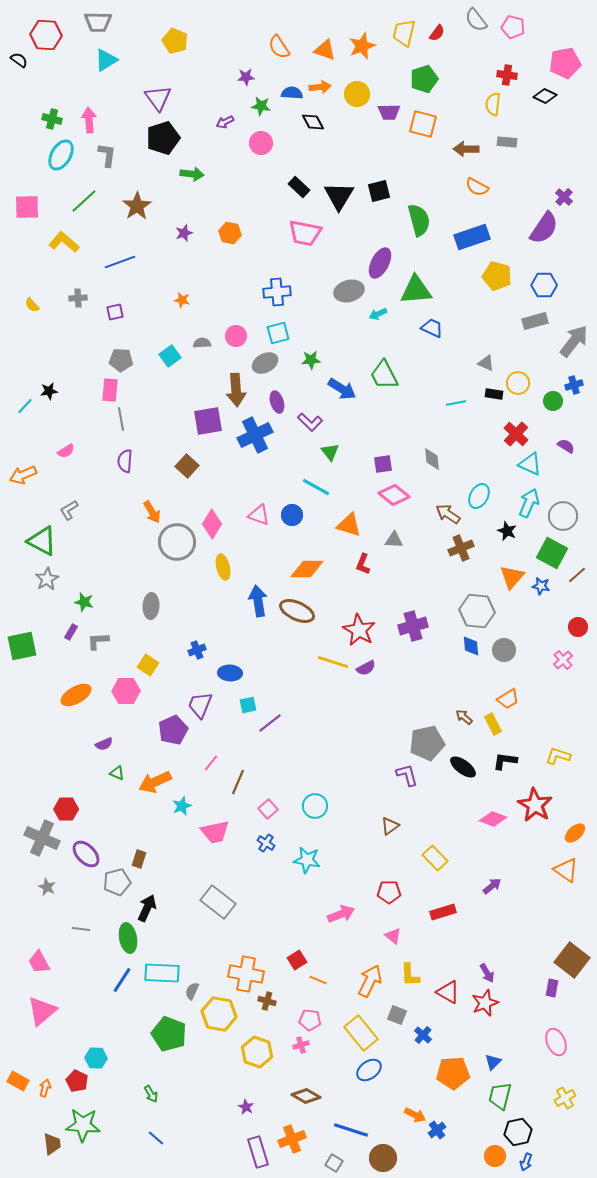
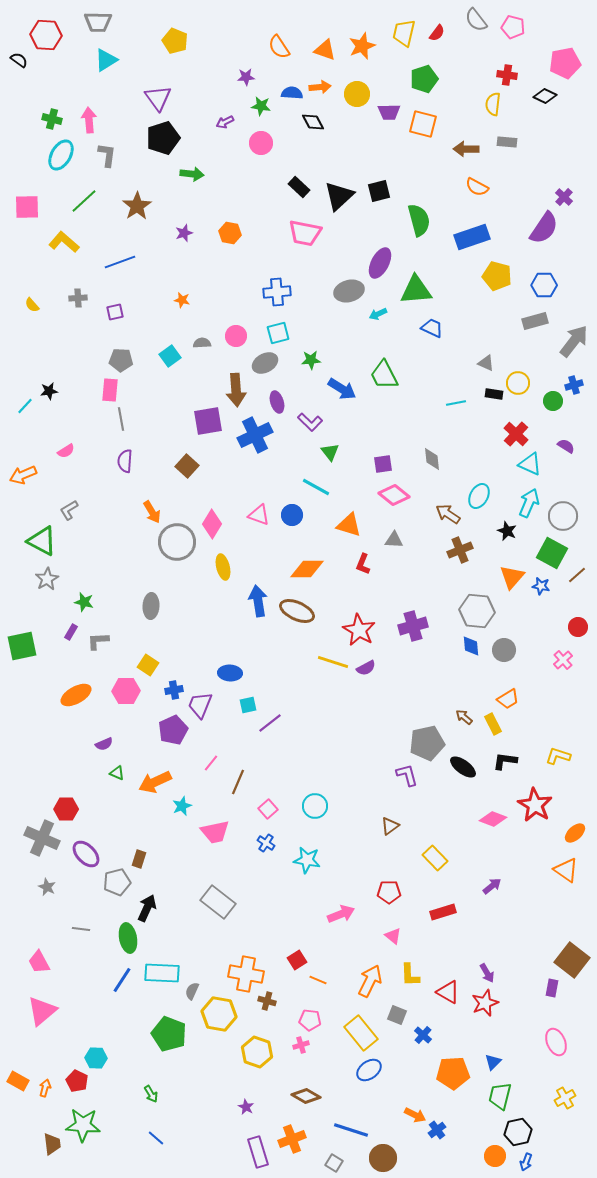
black triangle at (339, 196): rotated 16 degrees clockwise
brown cross at (461, 548): moved 1 px left, 2 px down
blue cross at (197, 650): moved 23 px left, 40 px down; rotated 12 degrees clockwise
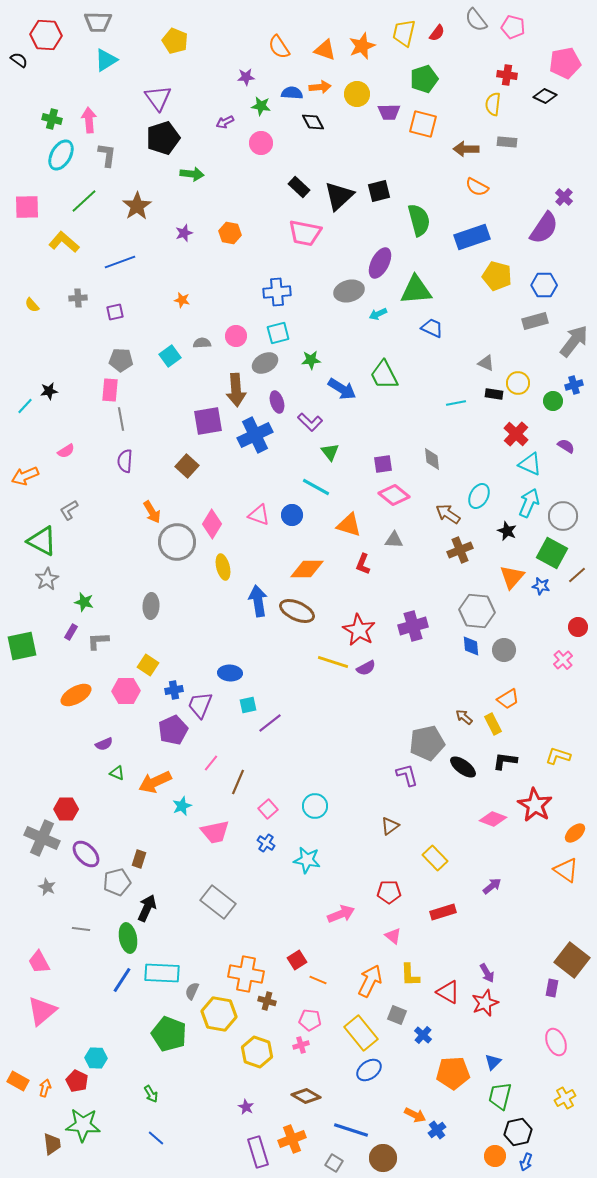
orange arrow at (23, 475): moved 2 px right, 1 px down
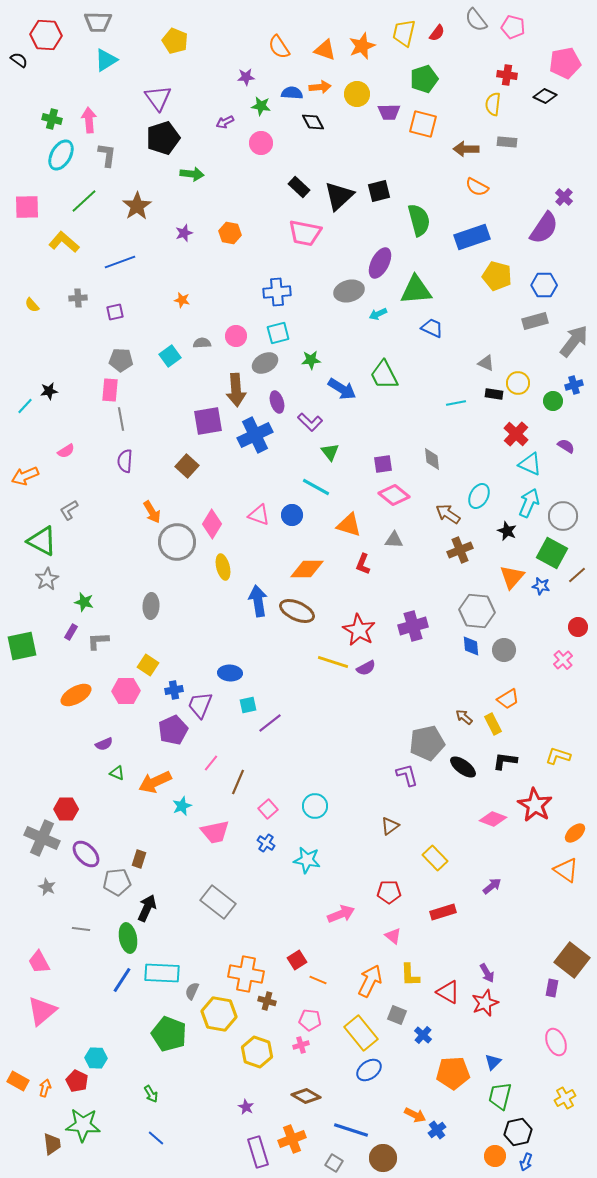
gray pentagon at (117, 882): rotated 8 degrees clockwise
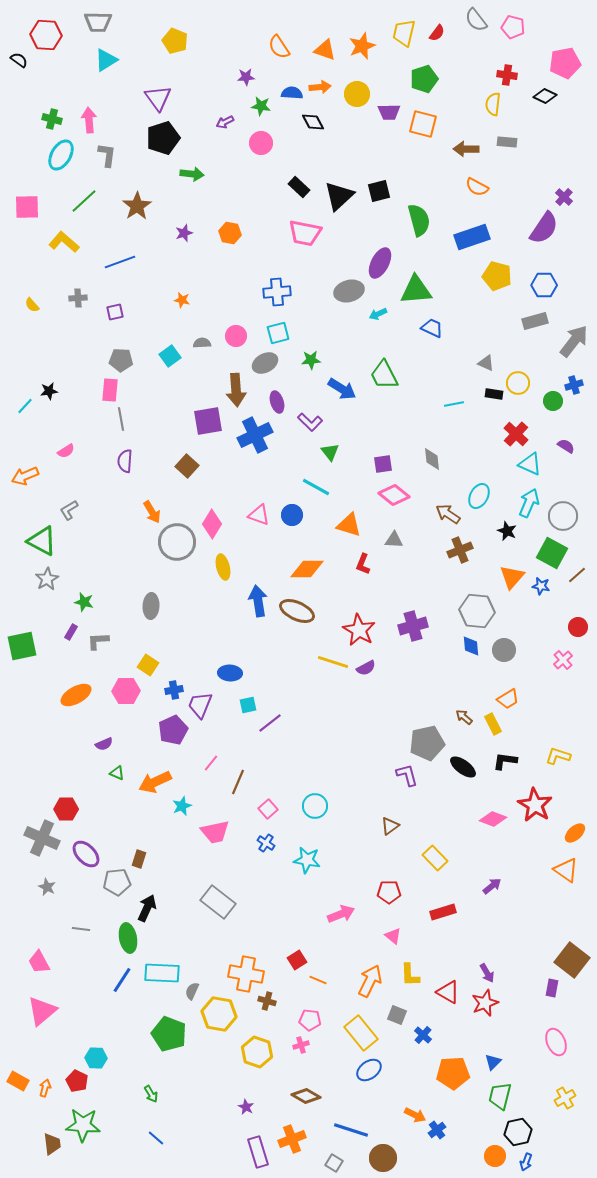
cyan line at (456, 403): moved 2 px left, 1 px down
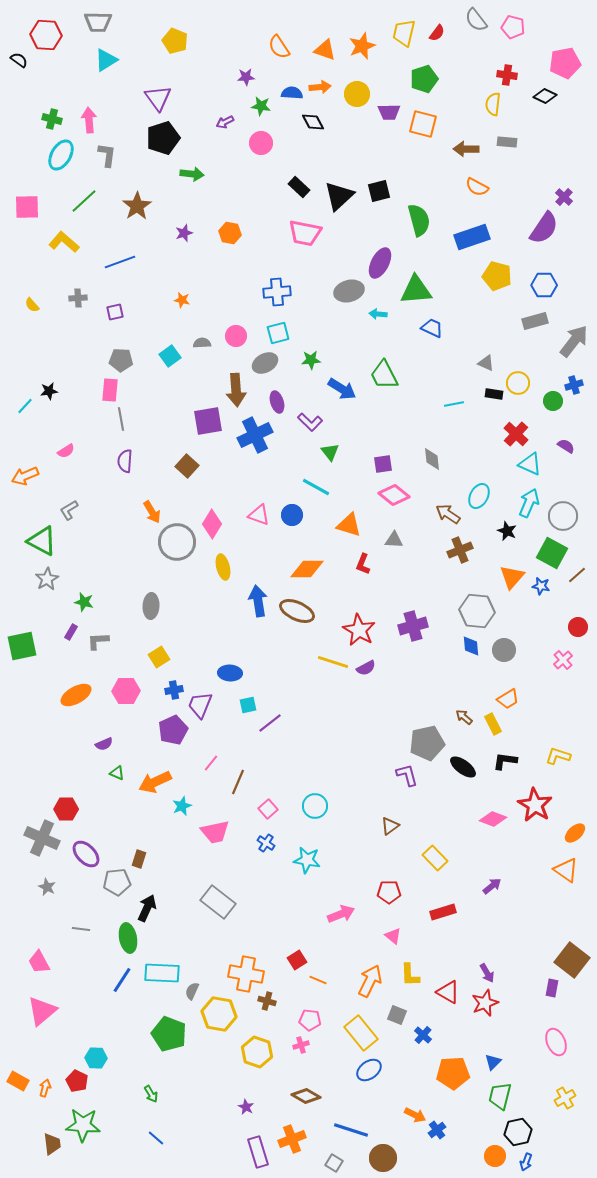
cyan arrow at (378, 314): rotated 30 degrees clockwise
yellow square at (148, 665): moved 11 px right, 8 px up; rotated 25 degrees clockwise
